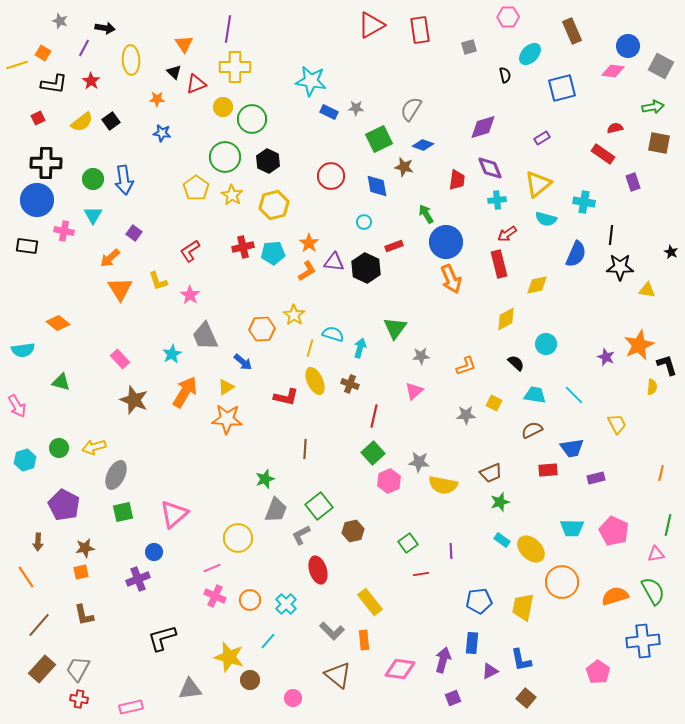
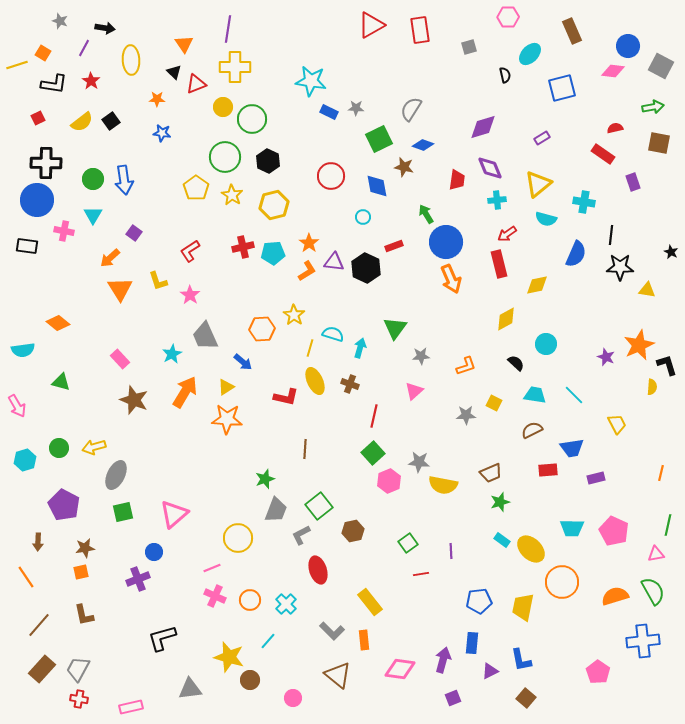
cyan circle at (364, 222): moved 1 px left, 5 px up
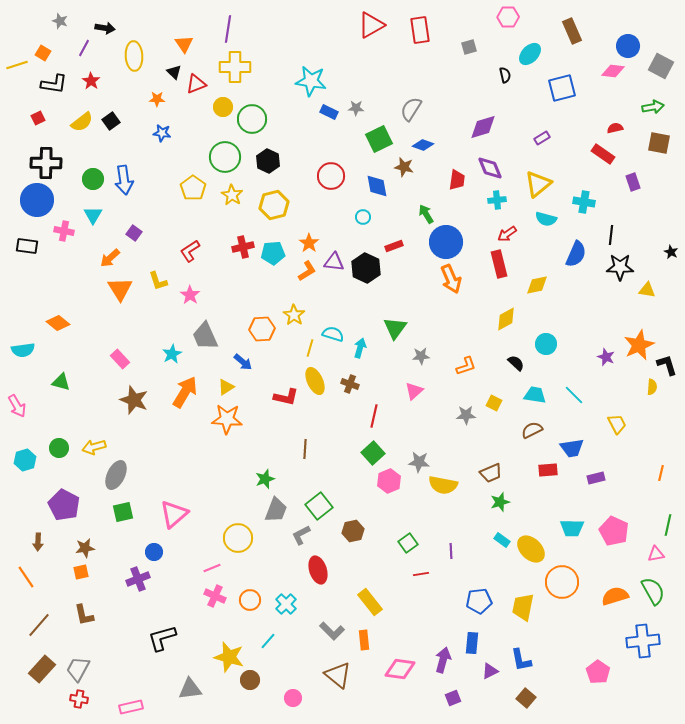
yellow ellipse at (131, 60): moved 3 px right, 4 px up
yellow pentagon at (196, 188): moved 3 px left
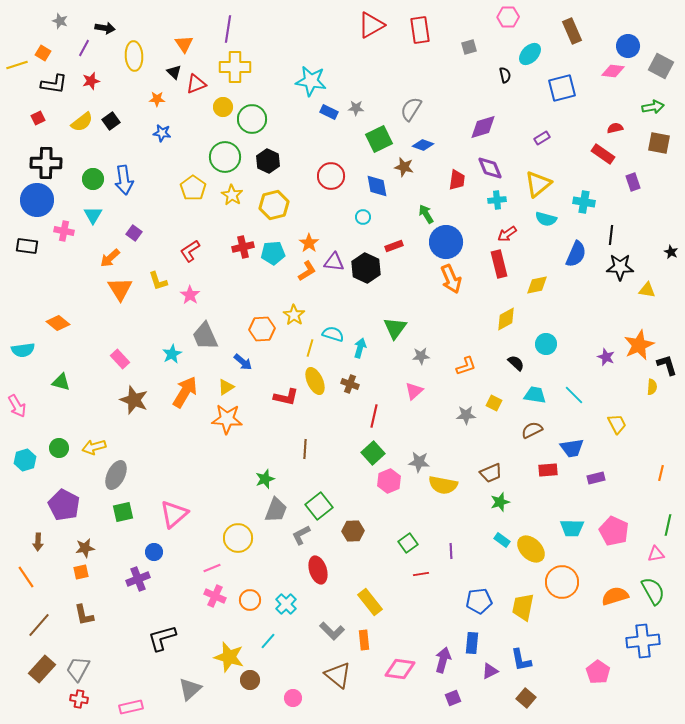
red star at (91, 81): rotated 24 degrees clockwise
brown hexagon at (353, 531): rotated 10 degrees clockwise
gray triangle at (190, 689): rotated 35 degrees counterclockwise
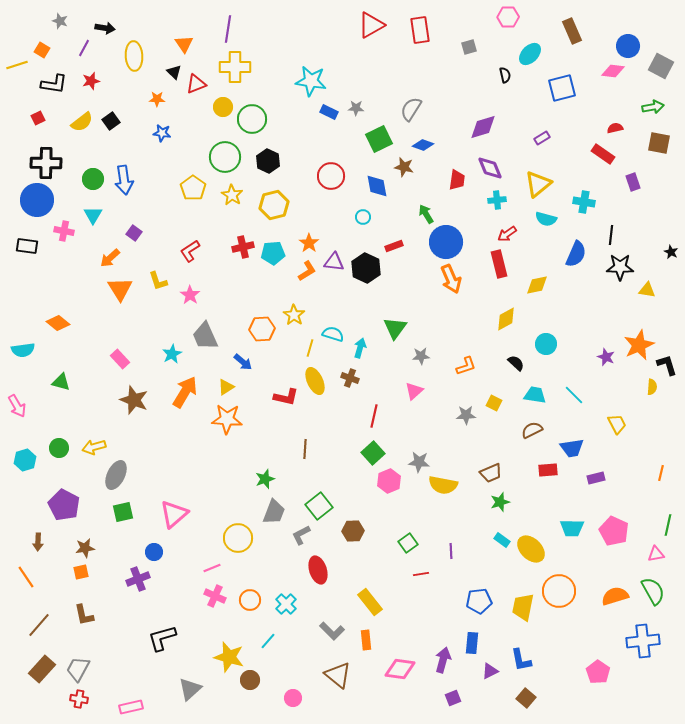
orange square at (43, 53): moved 1 px left, 3 px up
brown cross at (350, 384): moved 6 px up
gray trapezoid at (276, 510): moved 2 px left, 2 px down
orange circle at (562, 582): moved 3 px left, 9 px down
orange rectangle at (364, 640): moved 2 px right
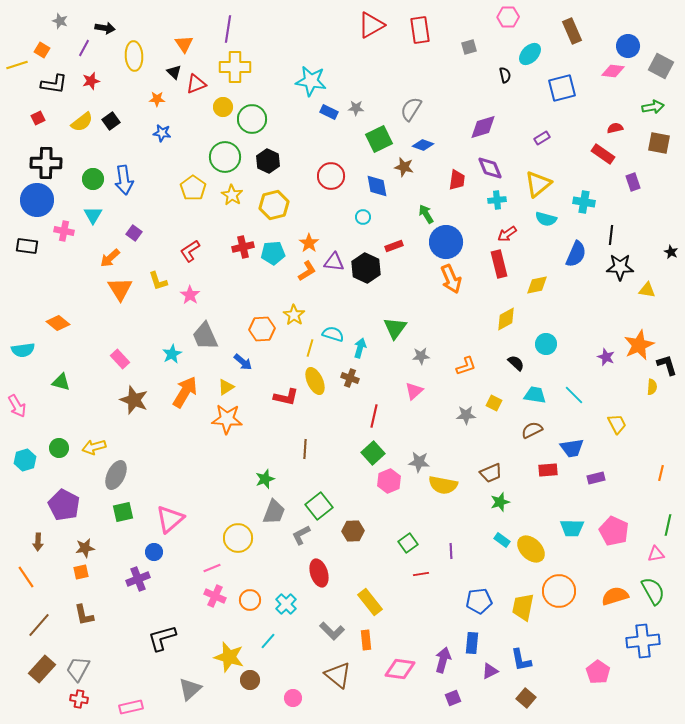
pink triangle at (174, 514): moved 4 px left, 5 px down
red ellipse at (318, 570): moved 1 px right, 3 px down
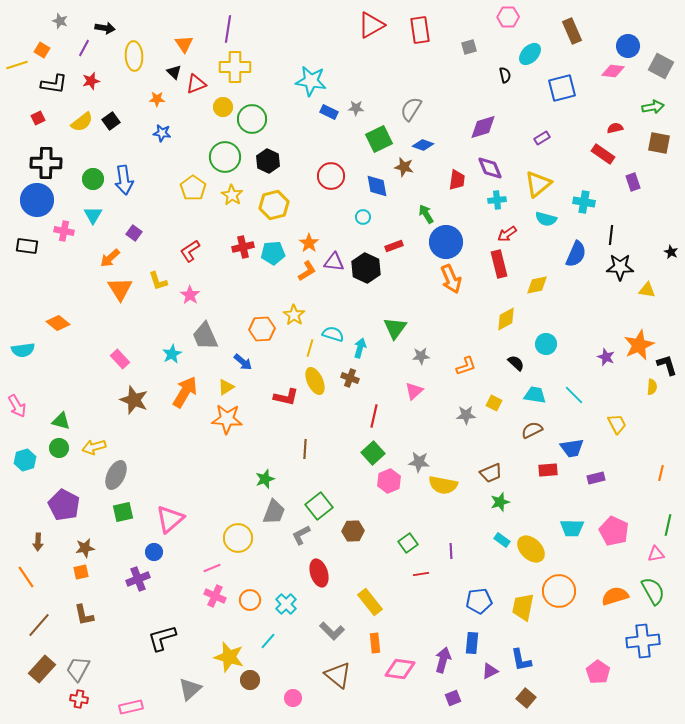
green triangle at (61, 382): moved 39 px down
orange rectangle at (366, 640): moved 9 px right, 3 px down
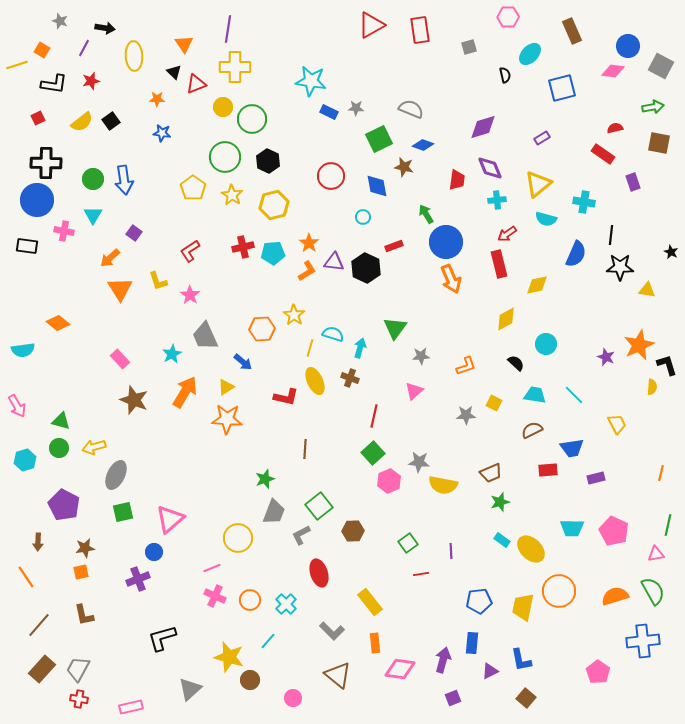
gray semicircle at (411, 109): rotated 80 degrees clockwise
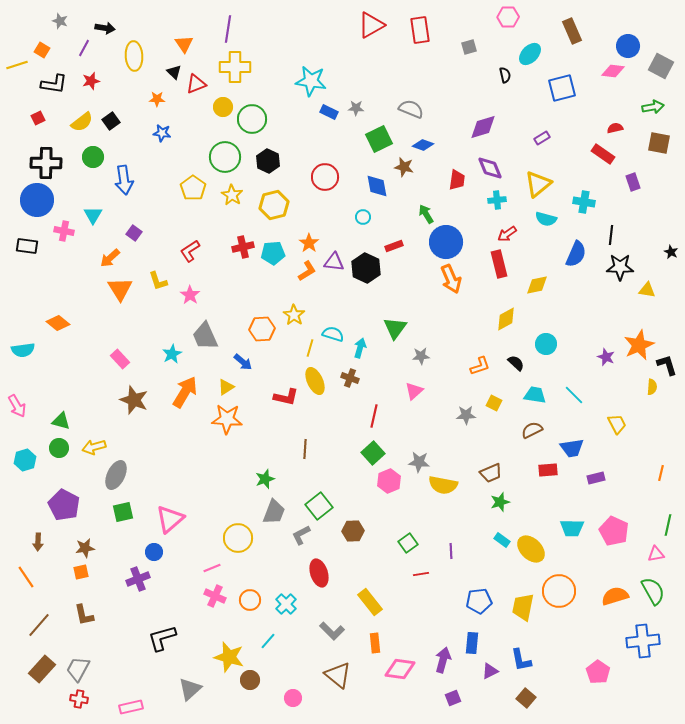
red circle at (331, 176): moved 6 px left, 1 px down
green circle at (93, 179): moved 22 px up
orange L-shape at (466, 366): moved 14 px right
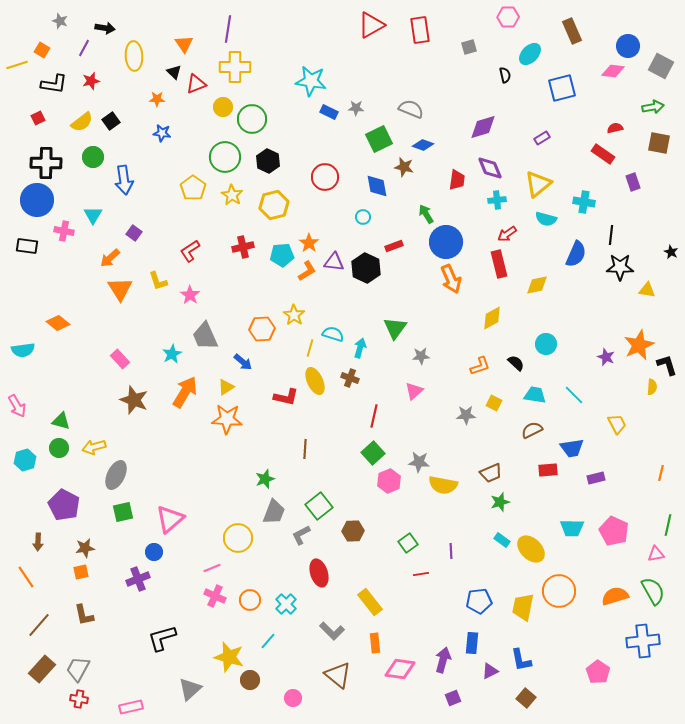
cyan pentagon at (273, 253): moved 9 px right, 2 px down
yellow diamond at (506, 319): moved 14 px left, 1 px up
